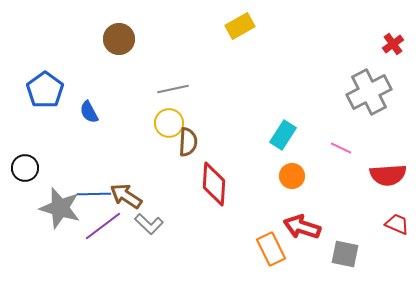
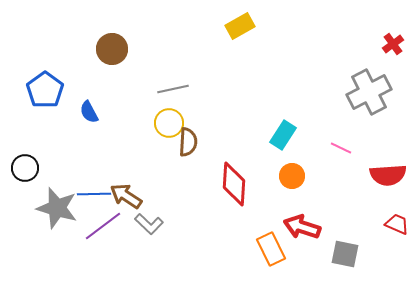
brown circle: moved 7 px left, 10 px down
red diamond: moved 20 px right
gray star: moved 3 px left
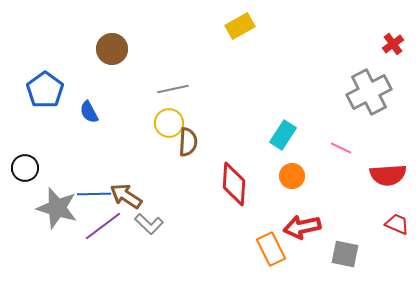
red arrow: rotated 30 degrees counterclockwise
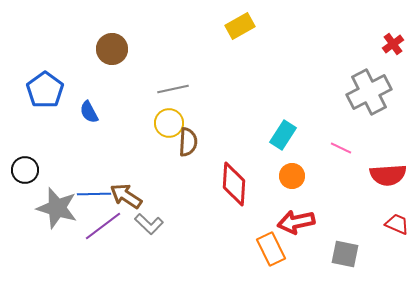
black circle: moved 2 px down
red arrow: moved 6 px left, 5 px up
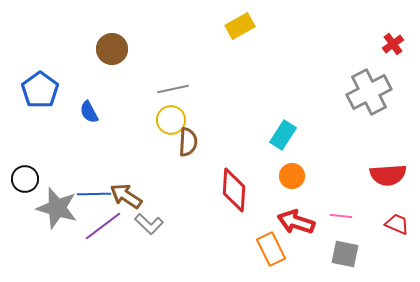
blue pentagon: moved 5 px left
yellow circle: moved 2 px right, 3 px up
pink line: moved 68 px down; rotated 20 degrees counterclockwise
black circle: moved 9 px down
red diamond: moved 6 px down
red arrow: rotated 30 degrees clockwise
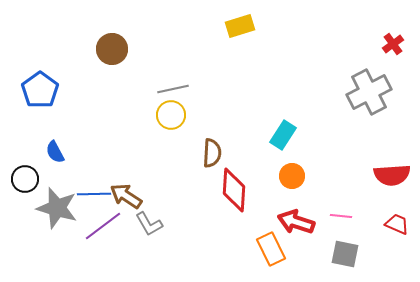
yellow rectangle: rotated 12 degrees clockwise
blue semicircle: moved 34 px left, 40 px down
yellow circle: moved 5 px up
brown semicircle: moved 24 px right, 11 px down
red semicircle: moved 4 px right
gray L-shape: rotated 16 degrees clockwise
